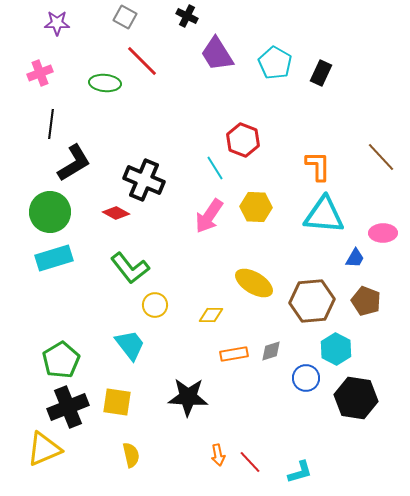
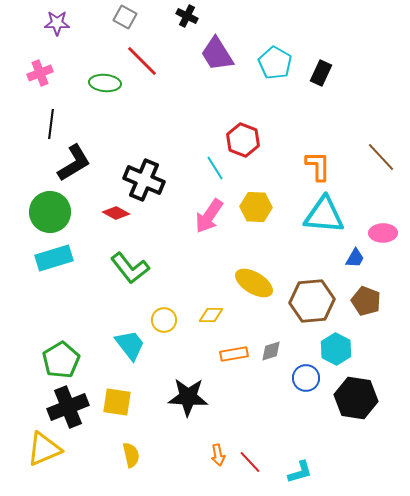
yellow circle at (155, 305): moved 9 px right, 15 px down
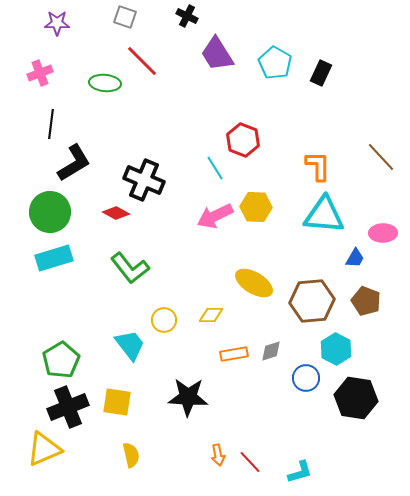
gray square at (125, 17): rotated 10 degrees counterclockwise
pink arrow at (209, 216): moved 6 px right; rotated 30 degrees clockwise
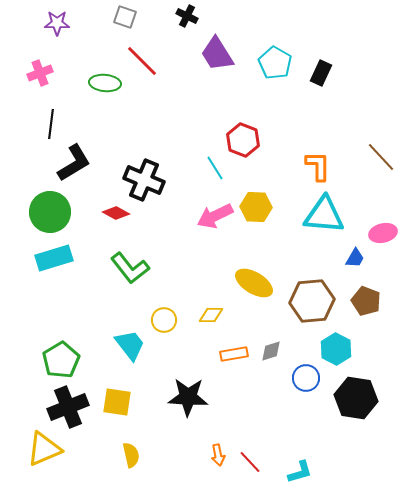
pink ellipse at (383, 233): rotated 12 degrees counterclockwise
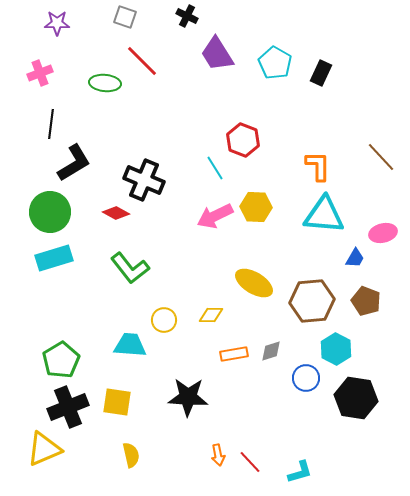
cyan trapezoid at (130, 345): rotated 48 degrees counterclockwise
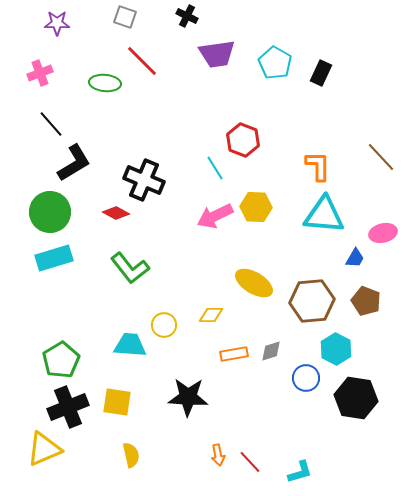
purple trapezoid at (217, 54): rotated 66 degrees counterclockwise
black line at (51, 124): rotated 48 degrees counterclockwise
yellow circle at (164, 320): moved 5 px down
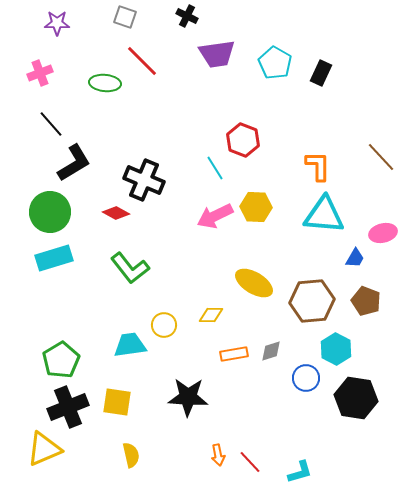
cyan trapezoid at (130, 345): rotated 12 degrees counterclockwise
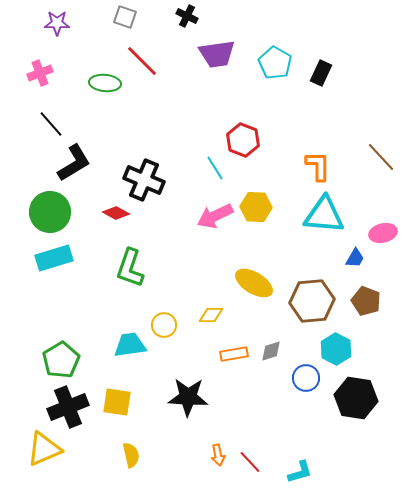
green L-shape at (130, 268): rotated 57 degrees clockwise
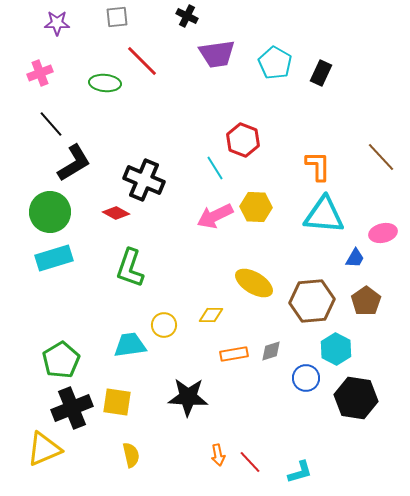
gray square at (125, 17): moved 8 px left; rotated 25 degrees counterclockwise
brown pentagon at (366, 301): rotated 16 degrees clockwise
black cross at (68, 407): moved 4 px right, 1 px down
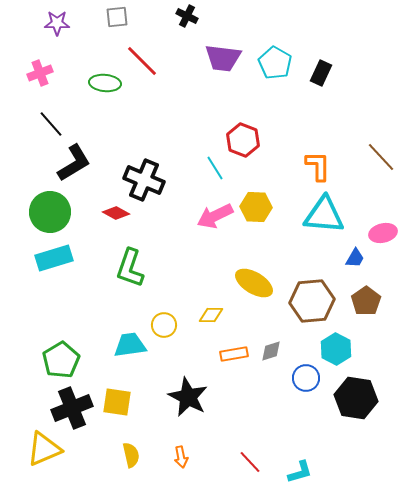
purple trapezoid at (217, 54): moved 6 px right, 4 px down; rotated 15 degrees clockwise
black star at (188, 397): rotated 24 degrees clockwise
orange arrow at (218, 455): moved 37 px left, 2 px down
